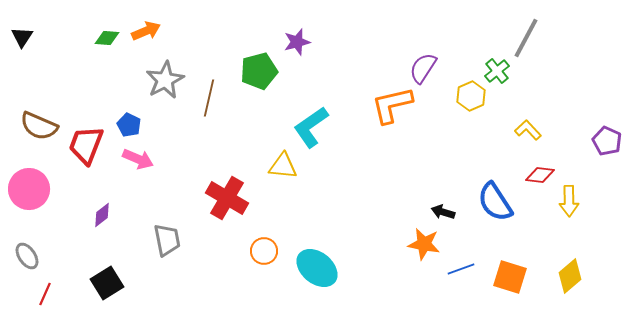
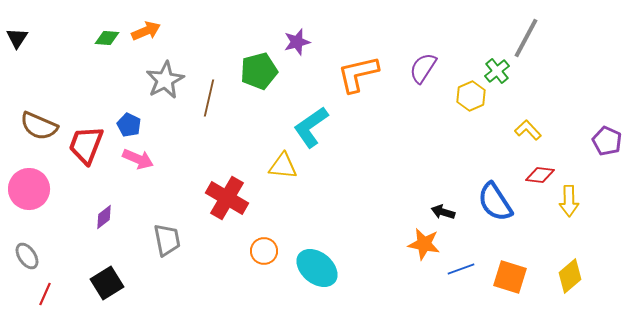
black triangle: moved 5 px left, 1 px down
orange L-shape: moved 34 px left, 31 px up
purple diamond: moved 2 px right, 2 px down
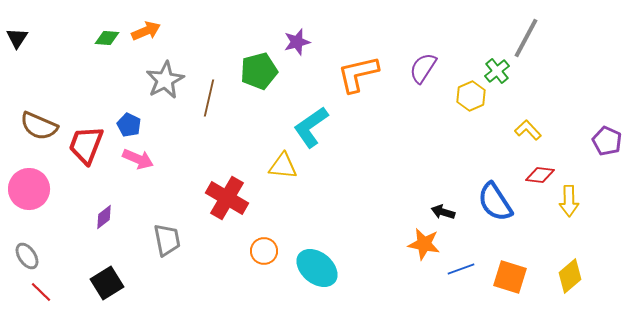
red line: moved 4 px left, 2 px up; rotated 70 degrees counterclockwise
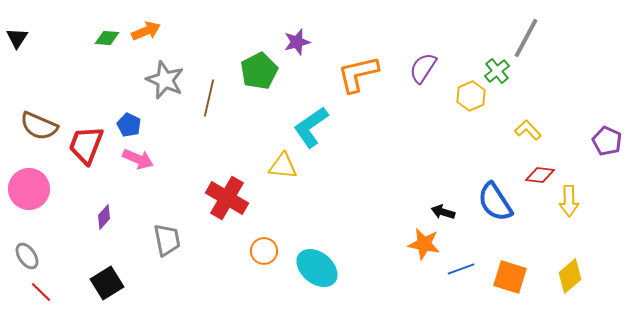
green pentagon: rotated 12 degrees counterclockwise
gray star: rotated 21 degrees counterclockwise
purple diamond: rotated 10 degrees counterclockwise
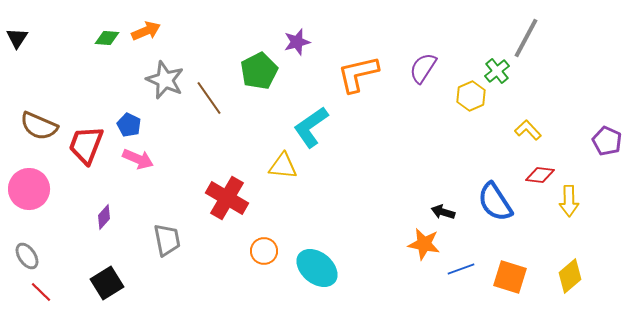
brown line: rotated 48 degrees counterclockwise
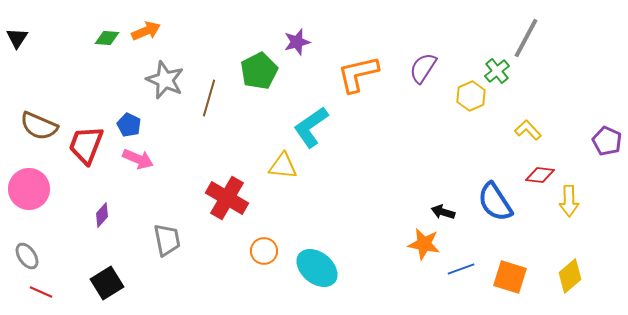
brown line: rotated 51 degrees clockwise
purple diamond: moved 2 px left, 2 px up
red line: rotated 20 degrees counterclockwise
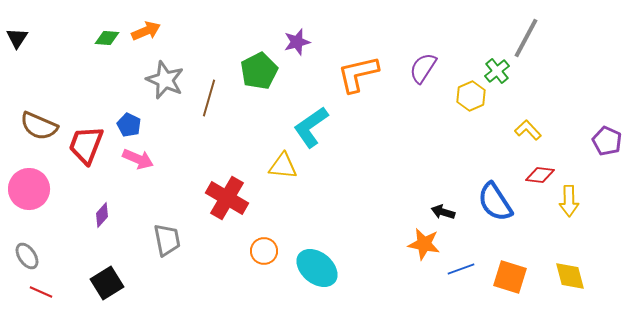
yellow diamond: rotated 64 degrees counterclockwise
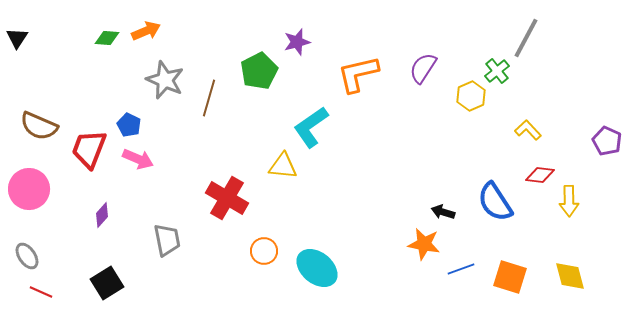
red trapezoid: moved 3 px right, 4 px down
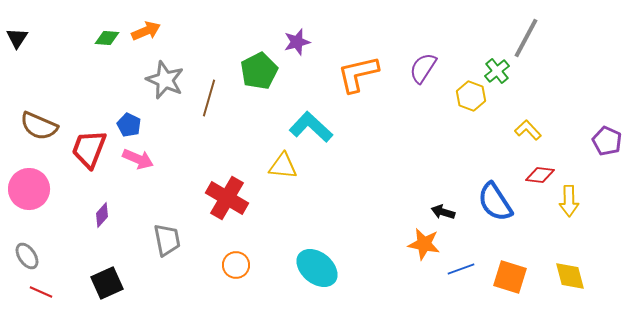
yellow hexagon: rotated 16 degrees counterclockwise
cyan L-shape: rotated 78 degrees clockwise
orange circle: moved 28 px left, 14 px down
black square: rotated 8 degrees clockwise
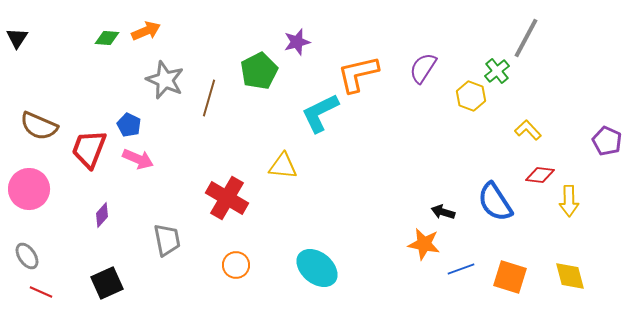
cyan L-shape: moved 9 px right, 14 px up; rotated 69 degrees counterclockwise
